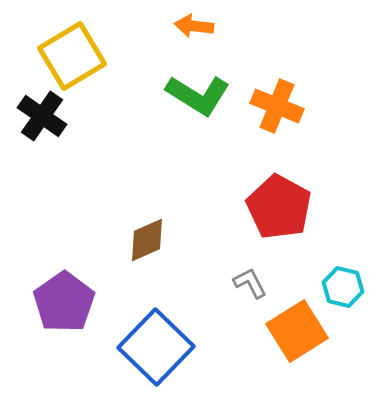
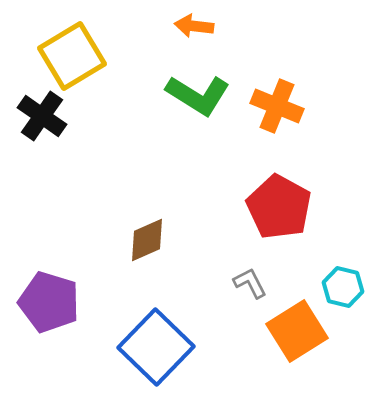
purple pentagon: moved 15 px left; rotated 20 degrees counterclockwise
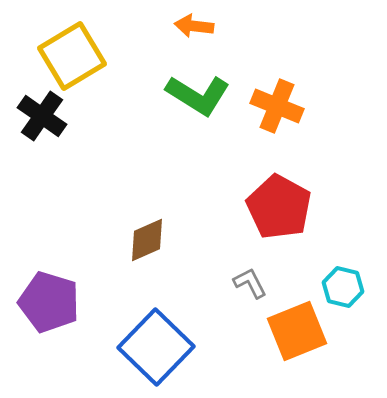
orange square: rotated 10 degrees clockwise
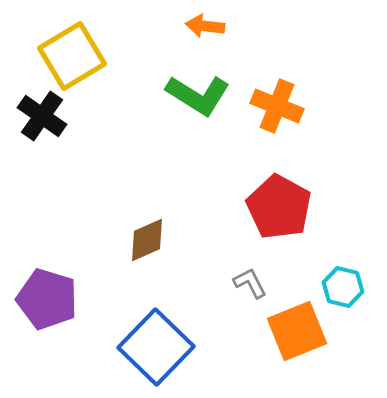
orange arrow: moved 11 px right
purple pentagon: moved 2 px left, 3 px up
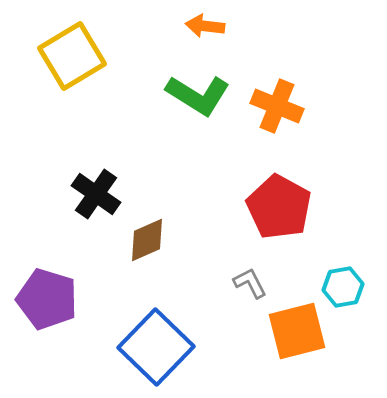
black cross: moved 54 px right, 78 px down
cyan hexagon: rotated 24 degrees counterclockwise
orange square: rotated 8 degrees clockwise
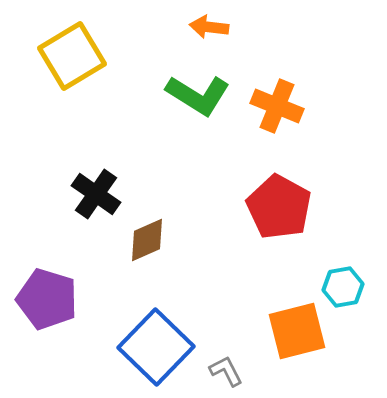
orange arrow: moved 4 px right, 1 px down
gray L-shape: moved 24 px left, 88 px down
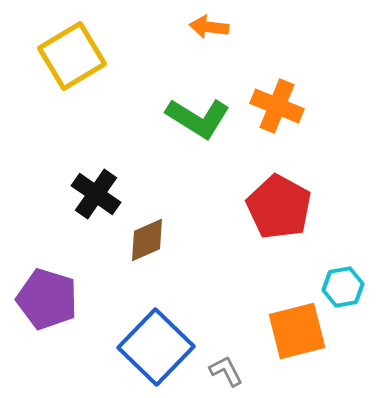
green L-shape: moved 23 px down
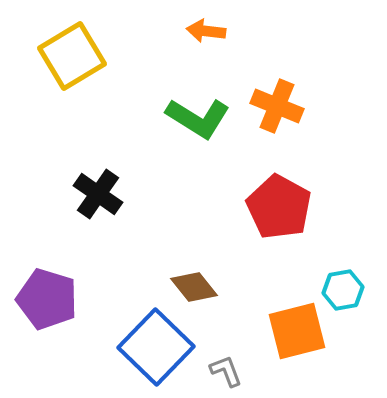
orange arrow: moved 3 px left, 4 px down
black cross: moved 2 px right
brown diamond: moved 47 px right, 47 px down; rotated 75 degrees clockwise
cyan hexagon: moved 3 px down
gray L-shape: rotated 6 degrees clockwise
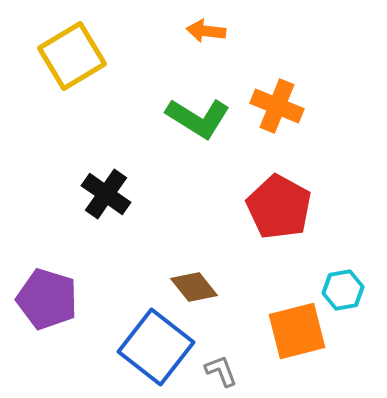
black cross: moved 8 px right
blue square: rotated 6 degrees counterclockwise
gray L-shape: moved 5 px left
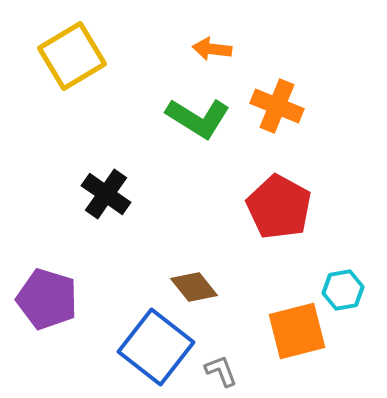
orange arrow: moved 6 px right, 18 px down
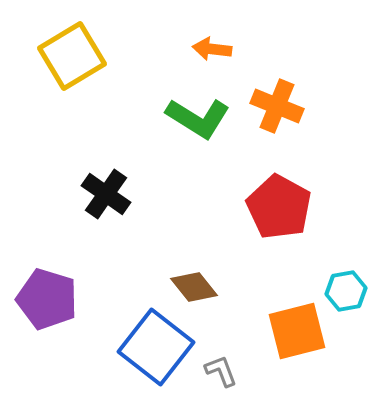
cyan hexagon: moved 3 px right, 1 px down
